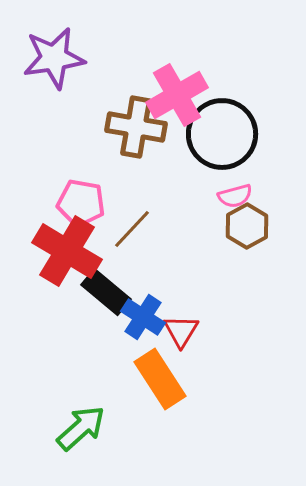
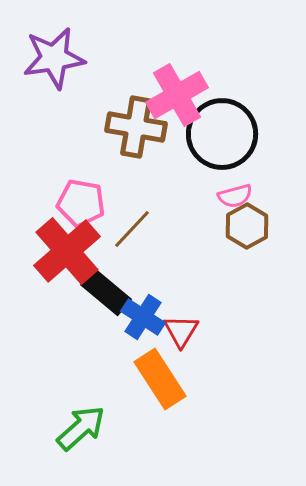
red cross: rotated 18 degrees clockwise
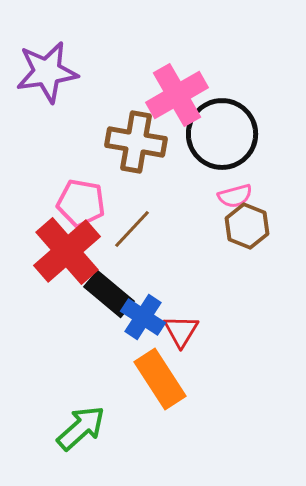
purple star: moved 7 px left, 14 px down
brown cross: moved 15 px down
brown hexagon: rotated 9 degrees counterclockwise
black rectangle: moved 3 px right, 2 px down
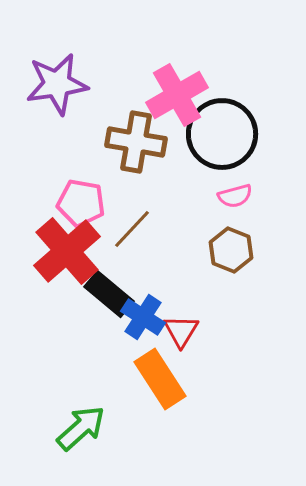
purple star: moved 10 px right, 12 px down
brown hexagon: moved 16 px left, 24 px down
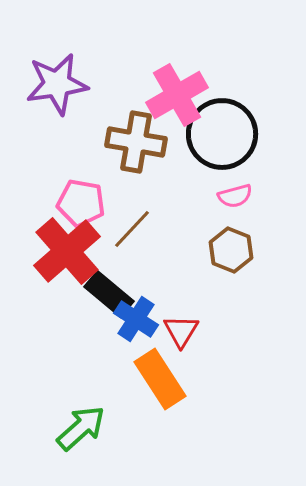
blue cross: moved 7 px left, 2 px down
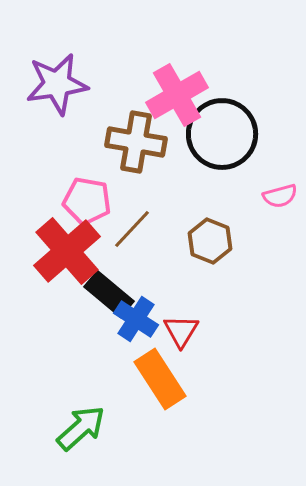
pink semicircle: moved 45 px right
pink pentagon: moved 6 px right, 2 px up
brown hexagon: moved 21 px left, 9 px up
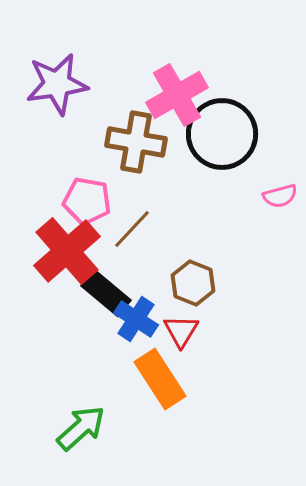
brown hexagon: moved 17 px left, 42 px down
black rectangle: moved 3 px left, 1 px up
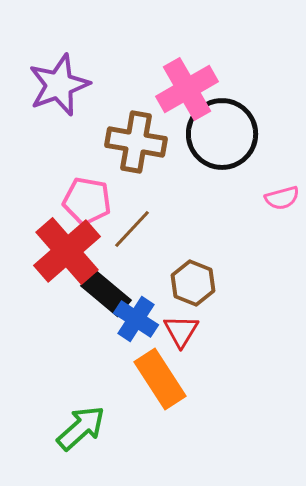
purple star: moved 2 px right, 1 px down; rotated 12 degrees counterclockwise
pink cross: moved 10 px right, 6 px up
pink semicircle: moved 2 px right, 2 px down
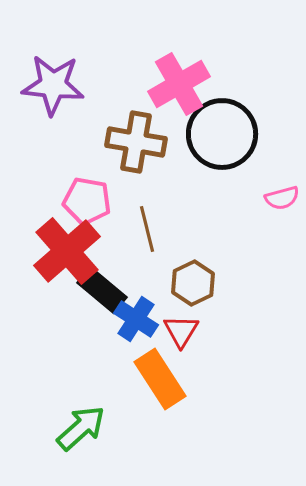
purple star: moved 6 px left; rotated 26 degrees clockwise
pink cross: moved 8 px left, 5 px up
brown line: moved 15 px right; rotated 57 degrees counterclockwise
brown hexagon: rotated 12 degrees clockwise
black rectangle: moved 4 px left, 3 px up
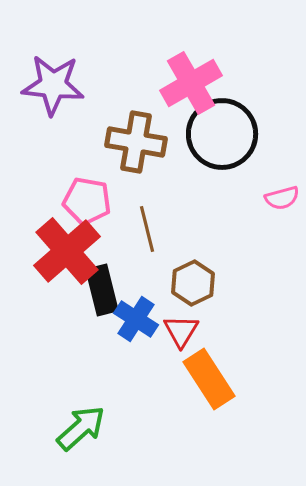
pink cross: moved 12 px right, 1 px up
black rectangle: rotated 36 degrees clockwise
orange rectangle: moved 49 px right
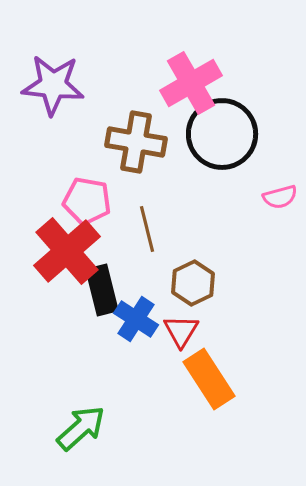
pink semicircle: moved 2 px left, 1 px up
